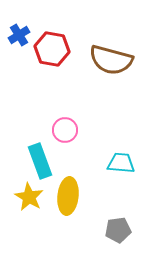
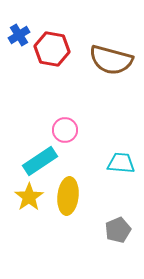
cyan rectangle: rotated 76 degrees clockwise
yellow star: rotated 8 degrees clockwise
gray pentagon: rotated 15 degrees counterclockwise
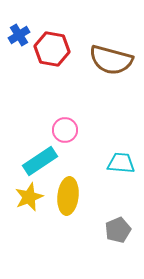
yellow star: rotated 12 degrees clockwise
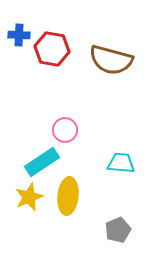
blue cross: rotated 35 degrees clockwise
cyan rectangle: moved 2 px right, 1 px down
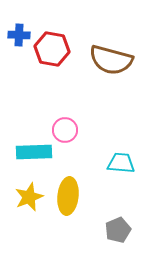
cyan rectangle: moved 8 px left, 10 px up; rotated 32 degrees clockwise
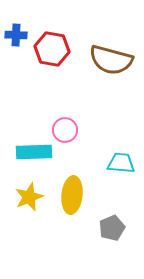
blue cross: moved 3 px left
yellow ellipse: moved 4 px right, 1 px up
gray pentagon: moved 6 px left, 2 px up
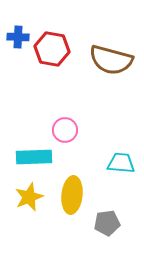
blue cross: moved 2 px right, 2 px down
cyan rectangle: moved 5 px down
gray pentagon: moved 5 px left, 5 px up; rotated 15 degrees clockwise
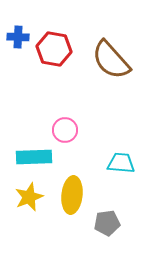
red hexagon: moved 2 px right
brown semicircle: rotated 33 degrees clockwise
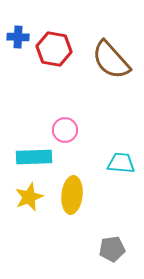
gray pentagon: moved 5 px right, 26 px down
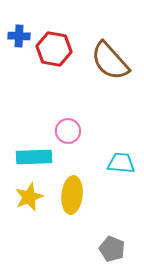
blue cross: moved 1 px right, 1 px up
brown semicircle: moved 1 px left, 1 px down
pink circle: moved 3 px right, 1 px down
gray pentagon: rotated 30 degrees clockwise
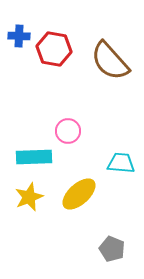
yellow ellipse: moved 7 px right, 1 px up; rotated 42 degrees clockwise
